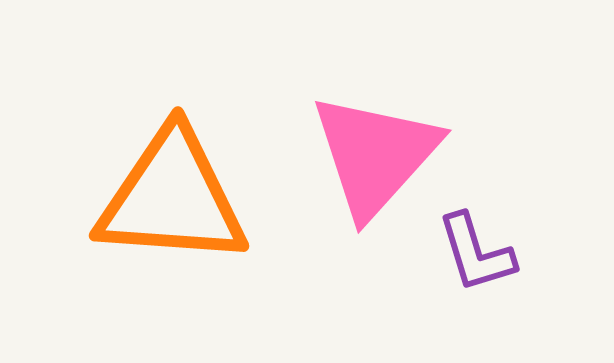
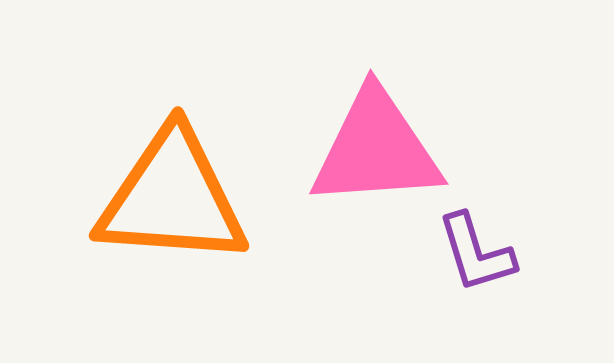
pink triangle: moved 1 px right, 6 px up; rotated 44 degrees clockwise
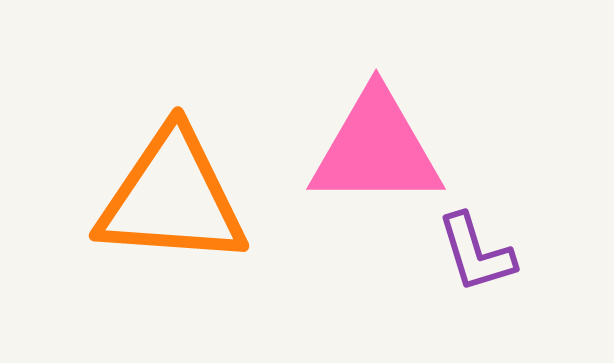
pink triangle: rotated 4 degrees clockwise
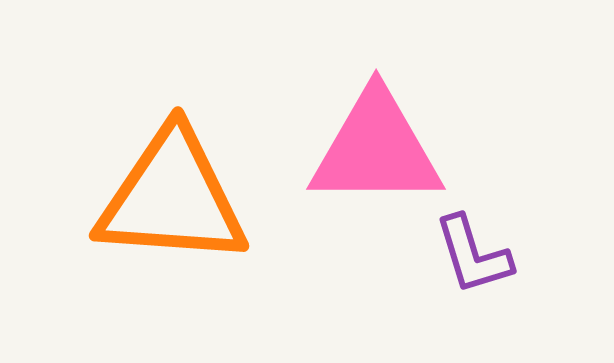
purple L-shape: moved 3 px left, 2 px down
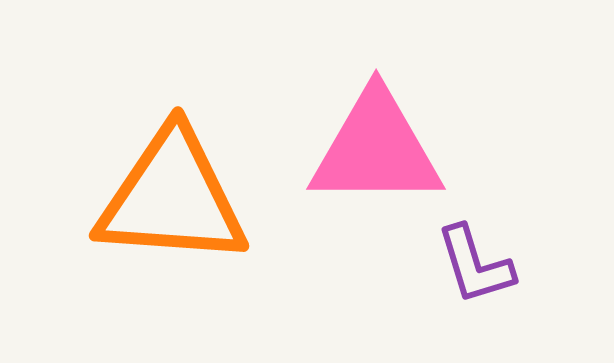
purple L-shape: moved 2 px right, 10 px down
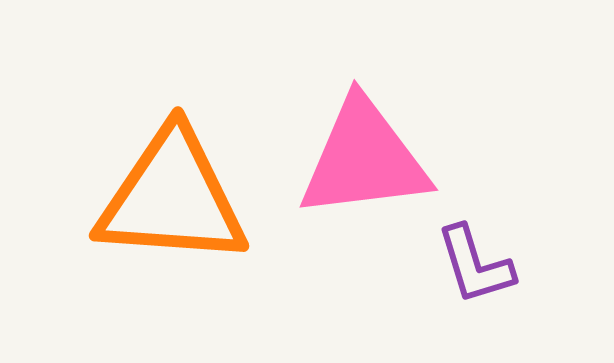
pink triangle: moved 12 px left, 10 px down; rotated 7 degrees counterclockwise
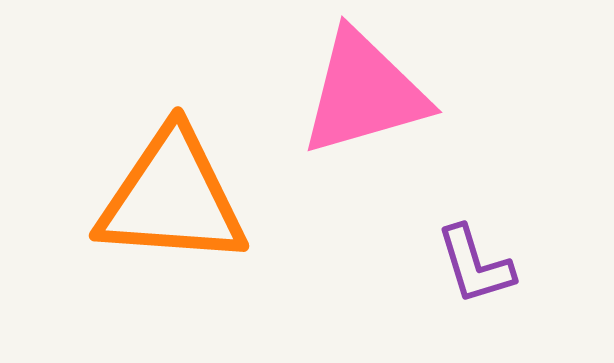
pink triangle: moved 66 px up; rotated 9 degrees counterclockwise
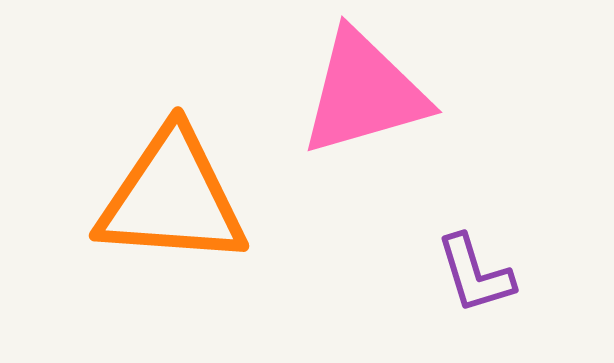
purple L-shape: moved 9 px down
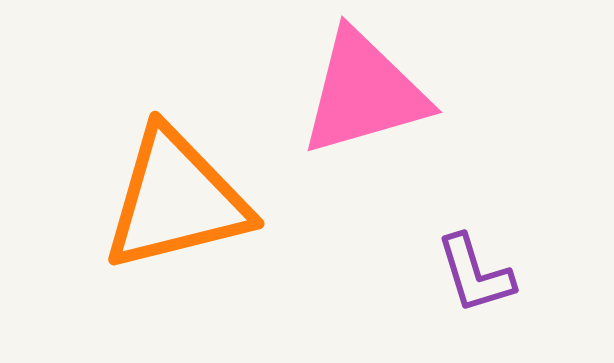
orange triangle: moved 4 px right, 2 px down; rotated 18 degrees counterclockwise
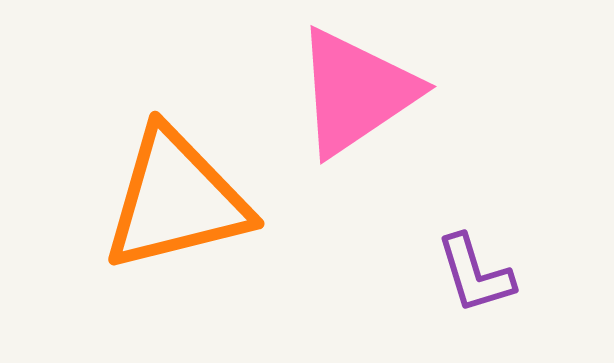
pink triangle: moved 8 px left, 1 px up; rotated 18 degrees counterclockwise
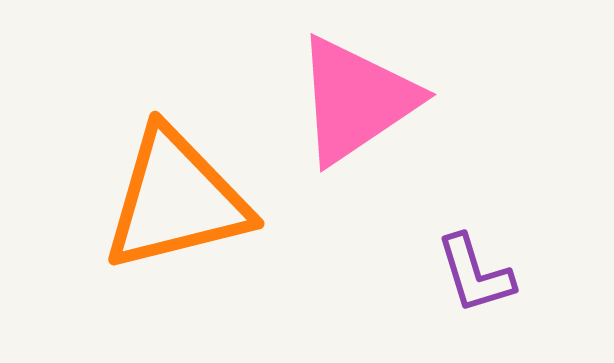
pink triangle: moved 8 px down
